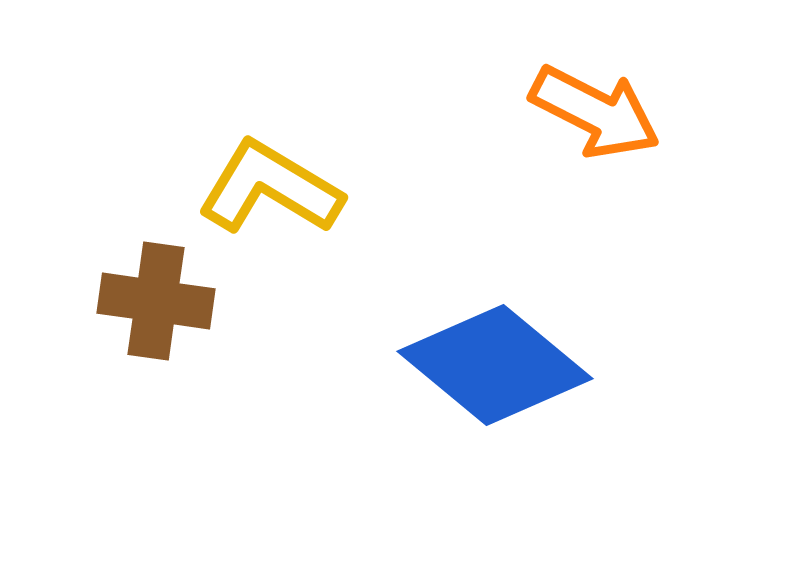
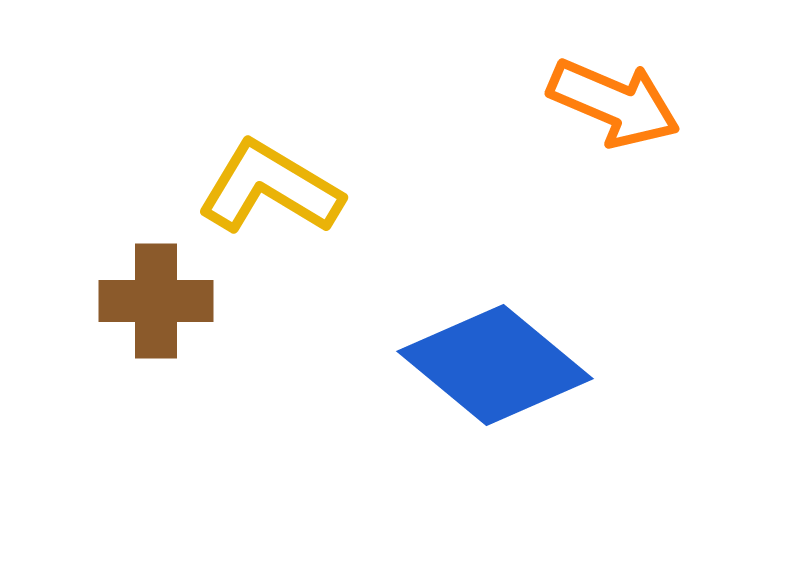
orange arrow: moved 19 px right, 9 px up; rotated 4 degrees counterclockwise
brown cross: rotated 8 degrees counterclockwise
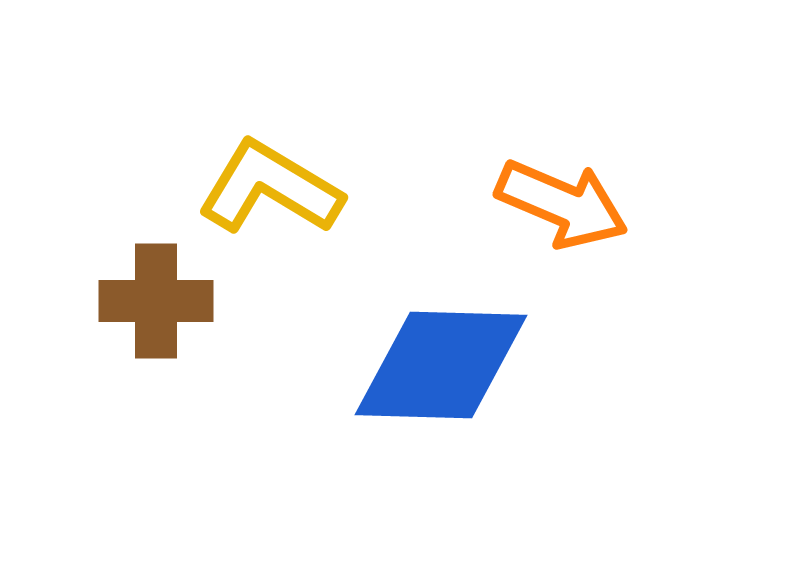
orange arrow: moved 52 px left, 101 px down
blue diamond: moved 54 px left; rotated 38 degrees counterclockwise
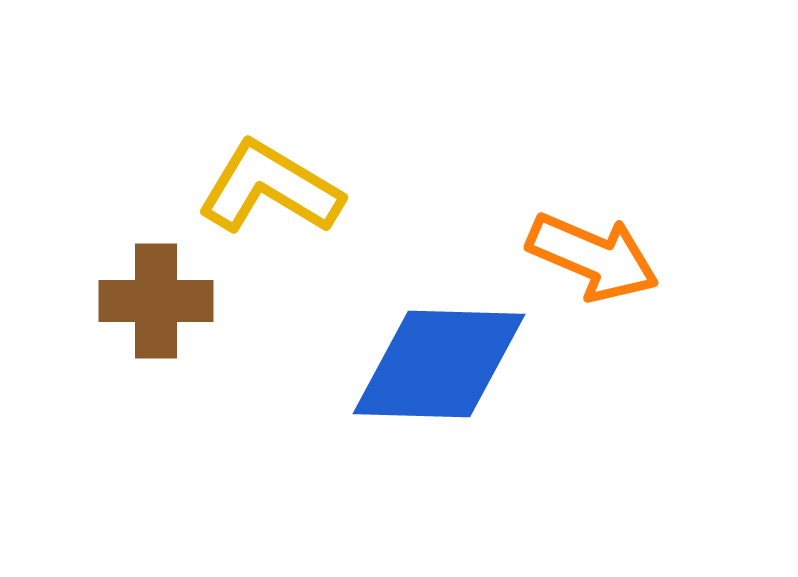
orange arrow: moved 31 px right, 53 px down
blue diamond: moved 2 px left, 1 px up
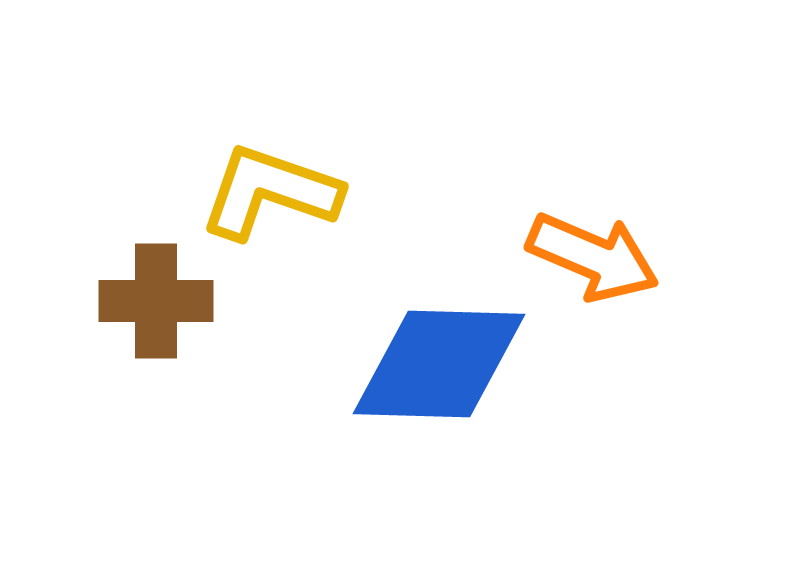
yellow L-shape: moved 4 px down; rotated 12 degrees counterclockwise
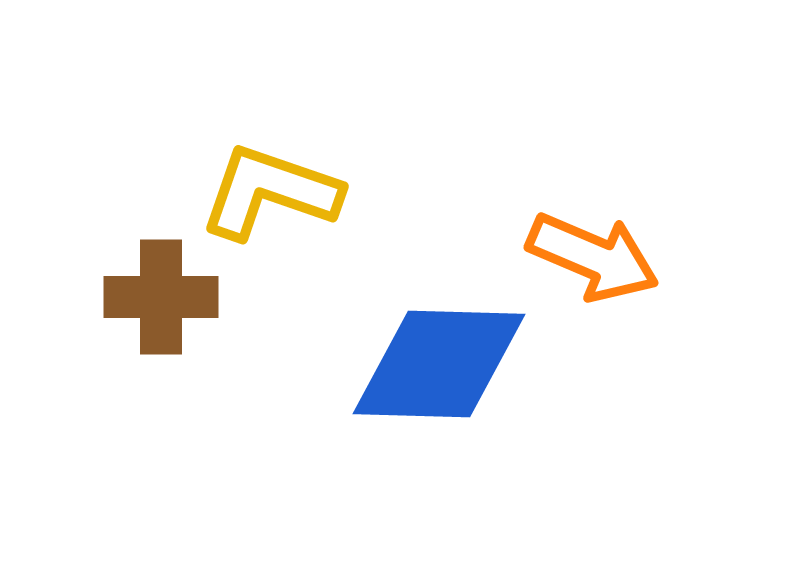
brown cross: moved 5 px right, 4 px up
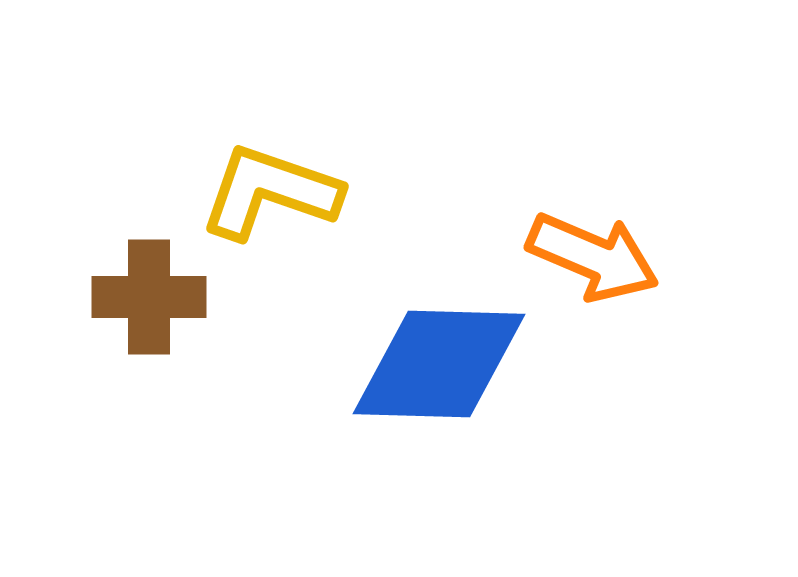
brown cross: moved 12 px left
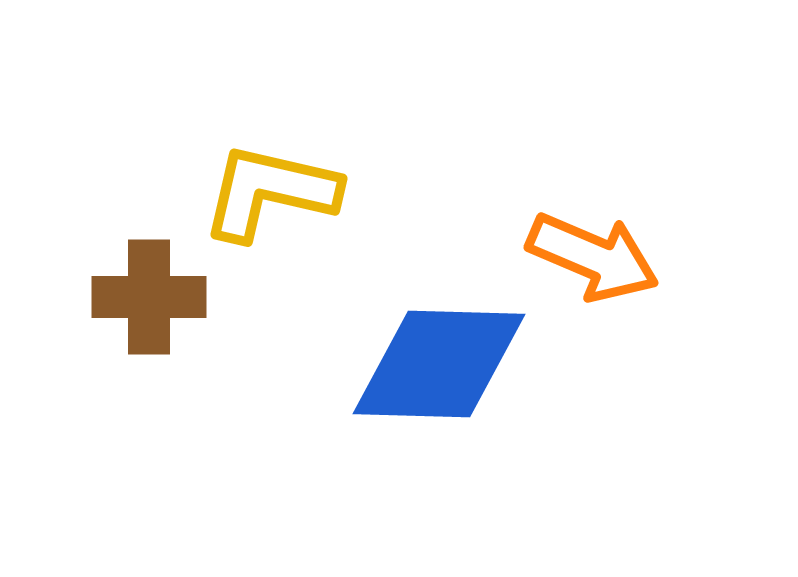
yellow L-shape: rotated 6 degrees counterclockwise
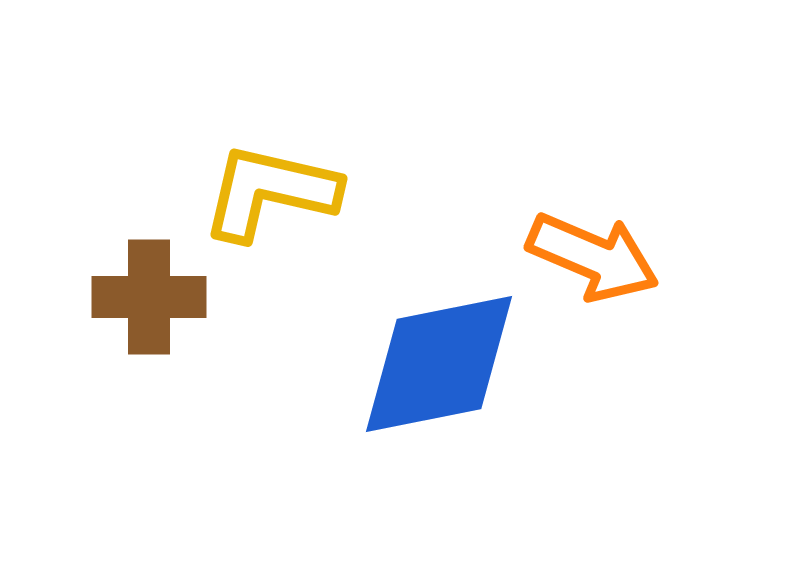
blue diamond: rotated 13 degrees counterclockwise
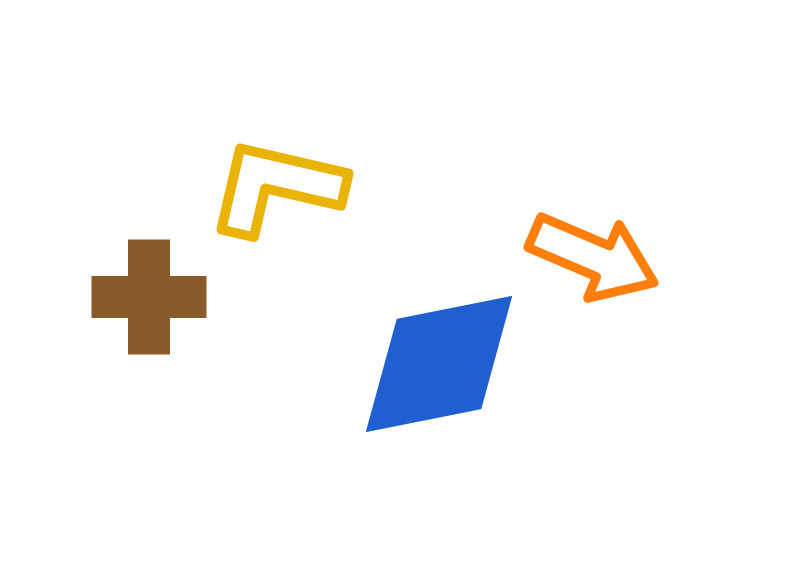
yellow L-shape: moved 6 px right, 5 px up
